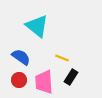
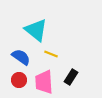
cyan triangle: moved 1 px left, 4 px down
yellow line: moved 11 px left, 4 px up
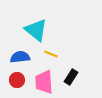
blue semicircle: moved 1 px left; rotated 42 degrees counterclockwise
red circle: moved 2 px left
